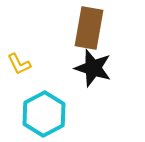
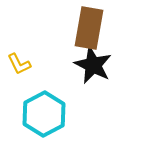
black star: moved 3 px up; rotated 9 degrees clockwise
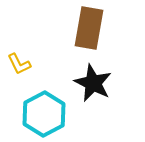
black star: moved 18 px down
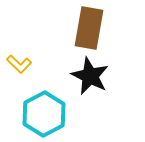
yellow L-shape: rotated 20 degrees counterclockwise
black star: moved 3 px left, 7 px up
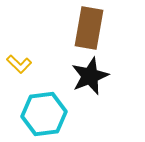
black star: rotated 24 degrees clockwise
cyan hexagon: rotated 21 degrees clockwise
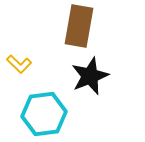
brown rectangle: moved 10 px left, 2 px up
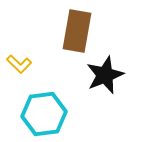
brown rectangle: moved 2 px left, 5 px down
black star: moved 15 px right, 1 px up
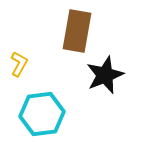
yellow L-shape: rotated 105 degrees counterclockwise
cyan hexagon: moved 2 px left
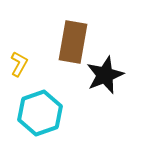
brown rectangle: moved 4 px left, 11 px down
cyan hexagon: moved 2 px left, 1 px up; rotated 12 degrees counterclockwise
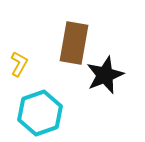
brown rectangle: moved 1 px right, 1 px down
